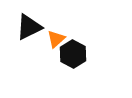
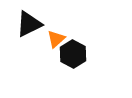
black triangle: moved 3 px up
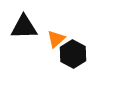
black triangle: moved 5 px left, 3 px down; rotated 24 degrees clockwise
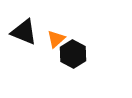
black triangle: moved 5 px down; rotated 24 degrees clockwise
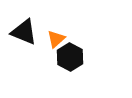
black hexagon: moved 3 px left, 3 px down
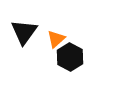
black triangle: rotated 44 degrees clockwise
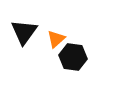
black hexagon: moved 3 px right; rotated 20 degrees counterclockwise
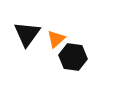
black triangle: moved 3 px right, 2 px down
